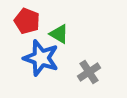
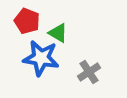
green triangle: moved 1 px left, 1 px up
blue star: rotated 9 degrees counterclockwise
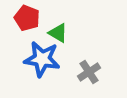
red pentagon: moved 3 px up
blue star: moved 1 px right, 1 px down
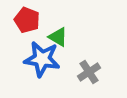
red pentagon: moved 2 px down
green triangle: moved 4 px down
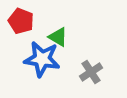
red pentagon: moved 6 px left, 1 px down
gray cross: moved 2 px right
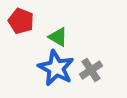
blue star: moved 14 px right, 9 px down; rotated 18 degrees clockwise
gray cross: moved 2 px up
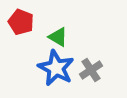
red pentagon: moved 1 px down
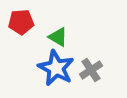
red pentagon: rotated 25 degrees counterclockwise
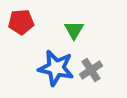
green triangle: moved 16 px right, 7 px up; rotated 30 degrees clockwise
blue star: rotated 15 degrees counterclockwise
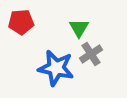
green triangle: moved 5 px right, 2 px up
gray cross: moved 16 px up
